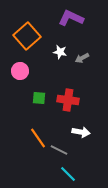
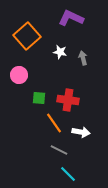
gray arrow: moved 1 px right; rotated 104 degrees clockwise
pink circle: moved 1 px left, 4 px down
orange line: moved 16 px right, 15 px up
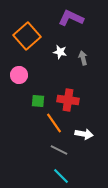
green square: moved 1 px left, 3 px down
white arrow: moved 3 px right, 2 px down
cyan line: moved 7 px left, 2 px down
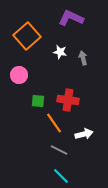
white arrow: rotated 24 degrees counterclockwise
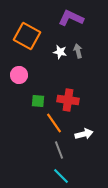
orange square: rotated 20 degrees counterclockwise
gray arrow: moved 5 px left, 7 px up
gray line: rotated 42 degrees clockwise
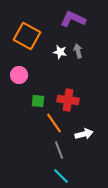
purple L-shape: moved 2 px right, 1 px down
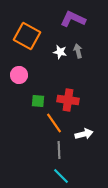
gray line: rotated 18 degrees clockwise
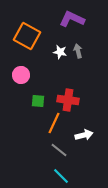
purple L-shape: moved 1 px left
pink circle: moved 2 px right
orange line: rotated 60 degrees clockwise
white arrow: moved 1 px down
gray line: rotated 48 degrees counterclockwise
